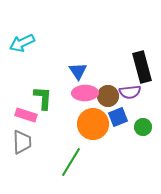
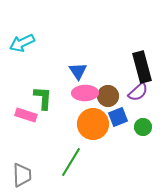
purple semicircle: moved 8 px right; rotated 35 degrees counterclockwise
gray trapezoid: moved 33 px down
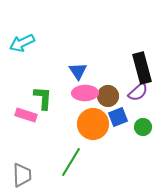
black rectangle: moved 1 px down
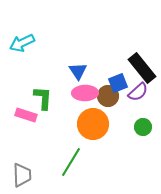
black rectangle: rotated 24 degrees counterclockwise
blue square: moved 34 px up
